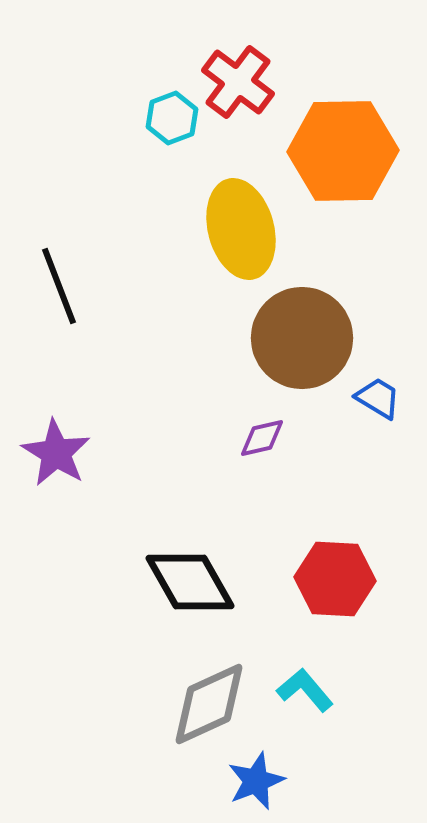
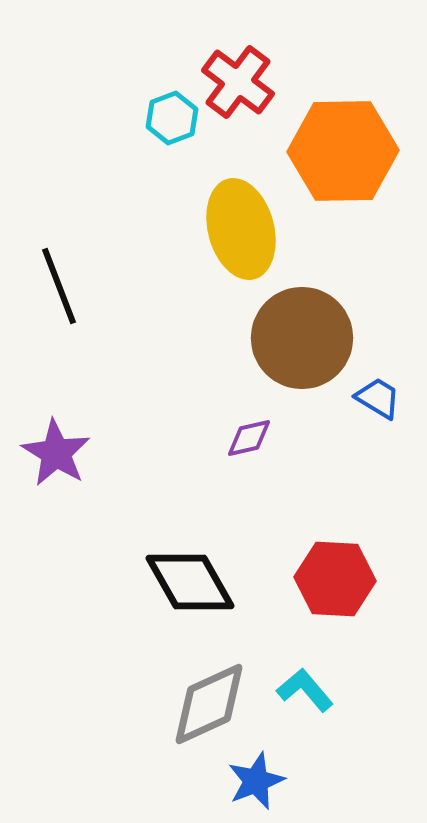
purple diamond: moved 13 px left
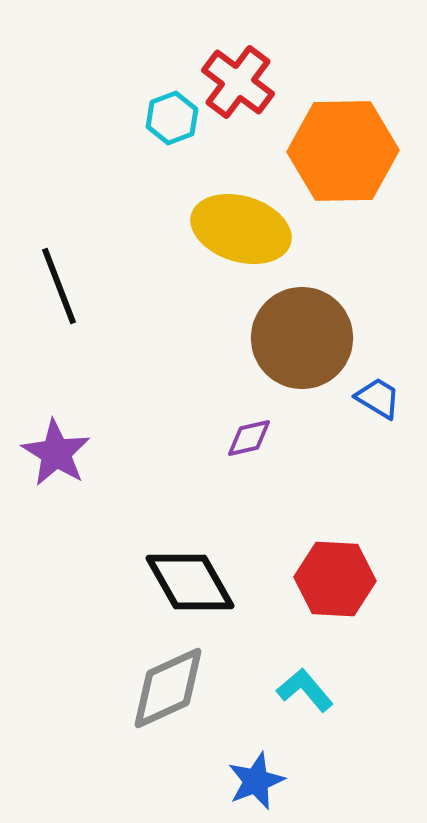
yellow ellipse: rotated 58 degrees counterclockwise
gray diamond: moved 41 px left, 16 px up
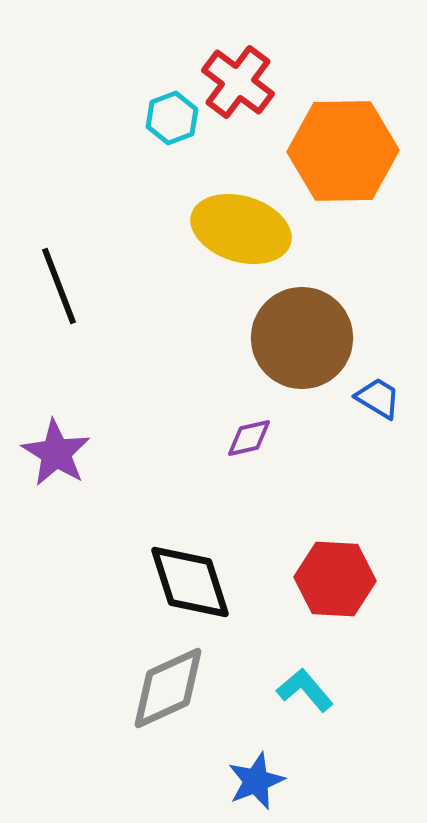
black diamond: rotated 12 degrees clockwise
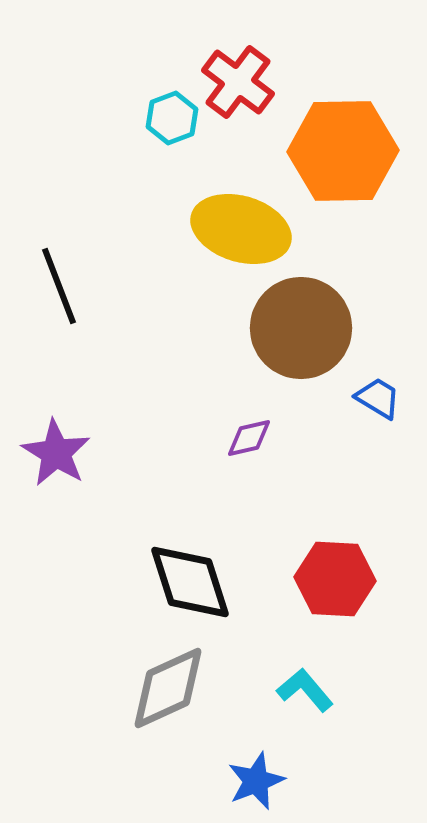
brown circle: moved 1 px left, 10 px up
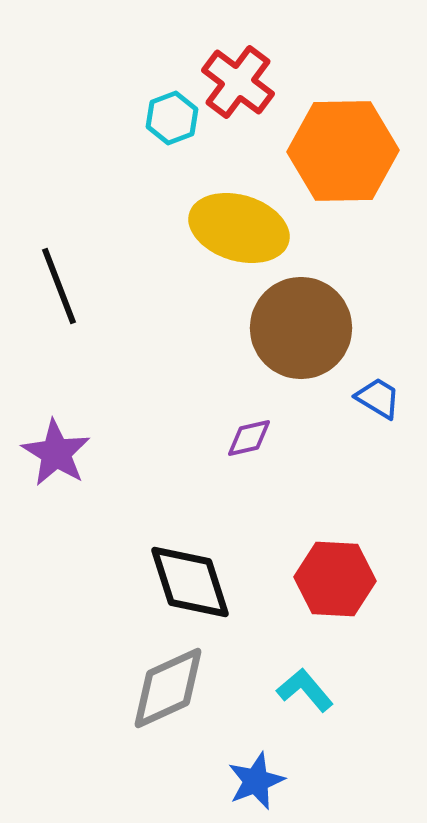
yellow ellipse: moved 2 px left, 1 px up
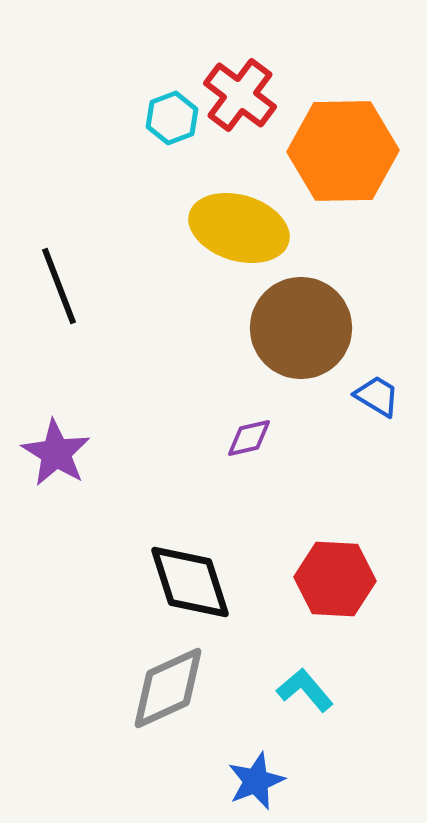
red cross: moved 2 px right, 13 px down
blue trapezoid: moved 1 px left, 2 px up
